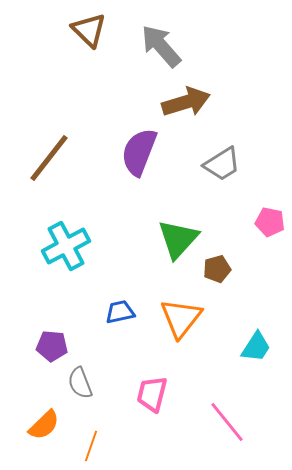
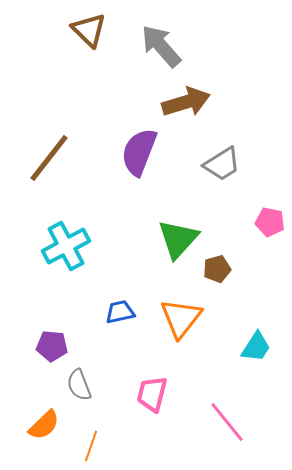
gray semicircle: moved 1 px left, 2 px down
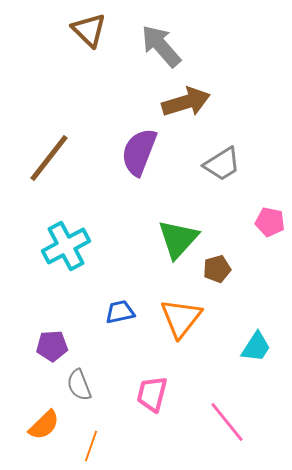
purple pentagon: rotated 8 degrees counterclockwise
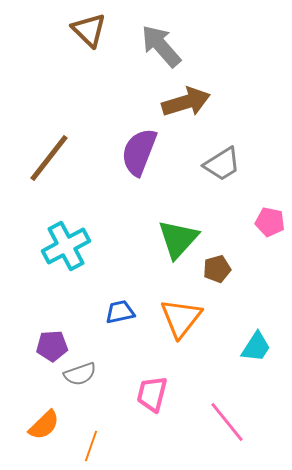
gray semicircle: moved 1 px right, 11 px up; rotated 88 degrees counterclockwise
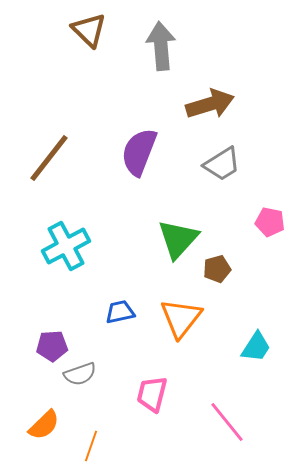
gray arrow: rotated 36 degrees clockwise
brown arrow: moved 24 px right, 2 px down
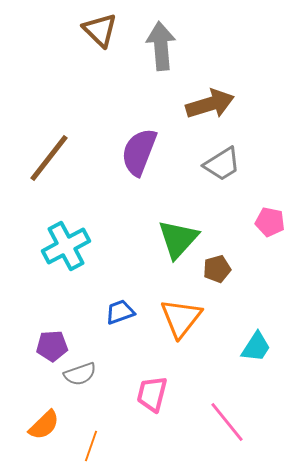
brown triangle: moved 11 px right
blue trapezoid: rotated 8 degrees counterclockwise
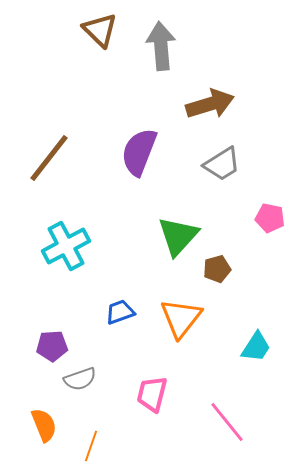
pink pentagon: moved 4 px up
green triangle: moved 3 px up
gray semicircle: moved 5 px down
orange semicircle: rotated 68 degrees counterclockwise
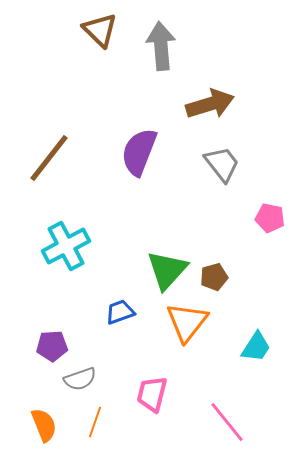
gray trapezoid: rotated 96 degrees counterclockwise
green triangle: moved 11 px left, 34 px down
brown pentagon: moved 3 px left, 8 px down
orange triangle: moved 6 px right, 4 px down
orange line: moved 4 px right, 24 px up
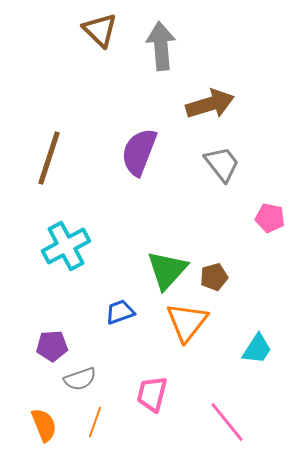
brown line: rotated 20 degrees counterclockwise
cyan trapezoid: moved 1 px right, 2 px down
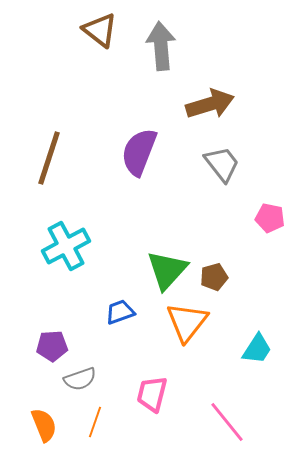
brown triangle: rotated 6 degrees counterclockwise
